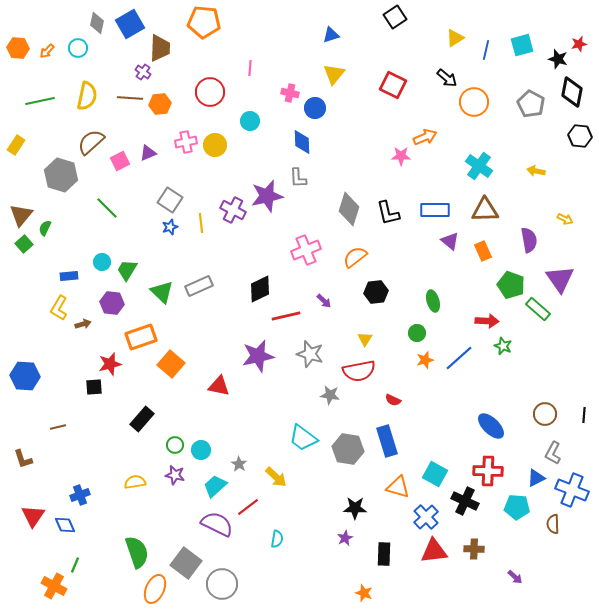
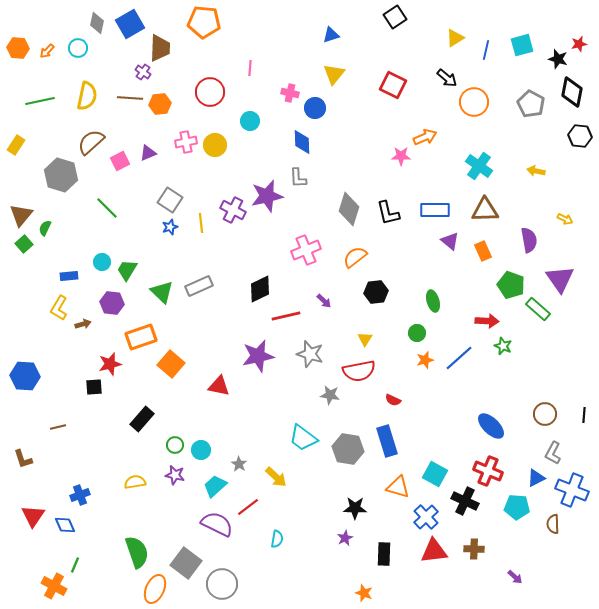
red cross at (488, 471): rotated 20 degrees clockwise
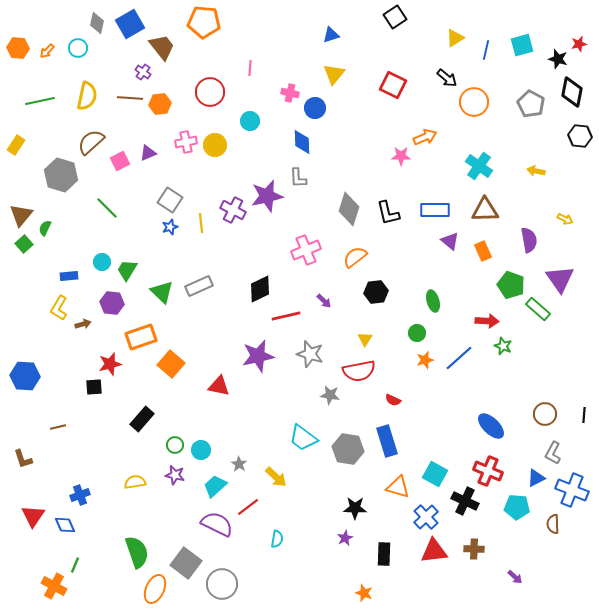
brown trapezoid at (160, 48): moved 2 px right, 1 px up; rotated 40 degrees counterclockwise
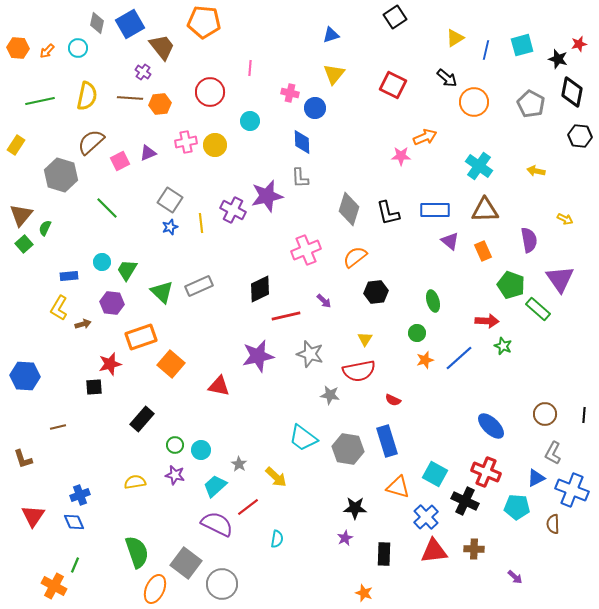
gray L-shape at (298, 178): moved 2 px right
red cross at (488, 471): moved 2 px left, 1 px down
blue diamond at (65, 525): moved 9 px right, 3 px up
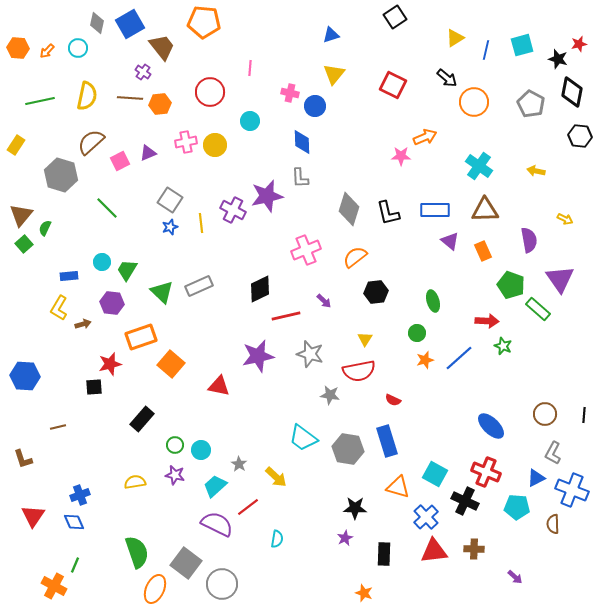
blue circle at (315, 108): moved 2 px up
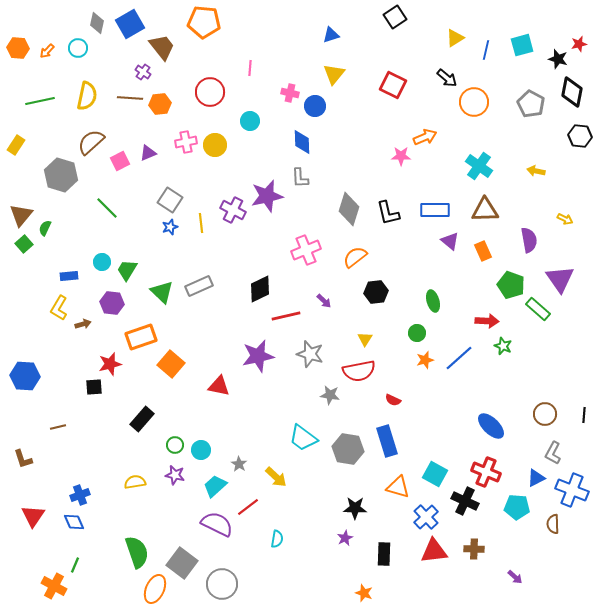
gray square at (186, 563): moved 4 px left
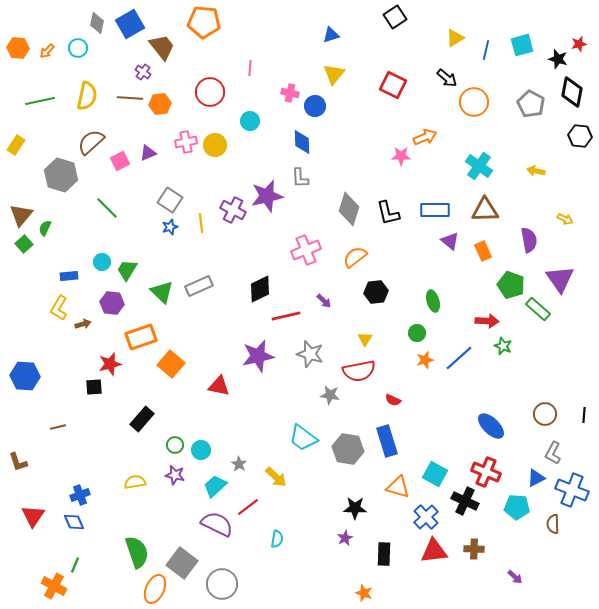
brown L-shape at (23, 459): moved 5 px left, 3 px down
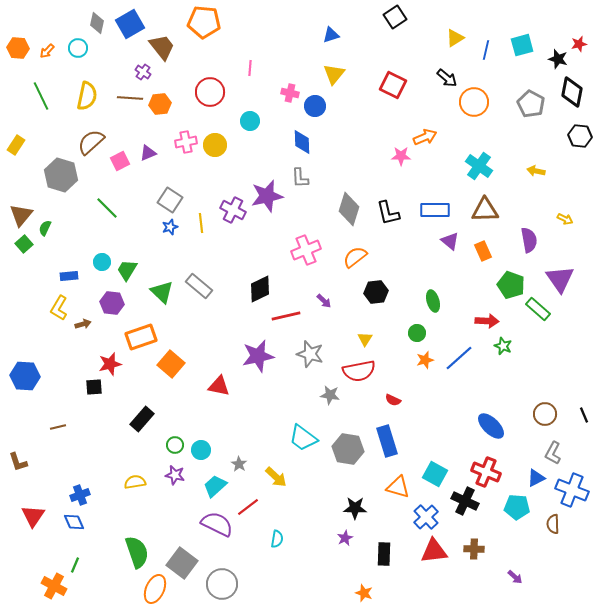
green line at (40, 101): moved 1 px right, 5 px up; rotated 76 degrees clockwise
gray rectangle at (199, 286): rotated 64 degrees clockwise
black line at (584, 415): rotated 28 degrees counterclockwise
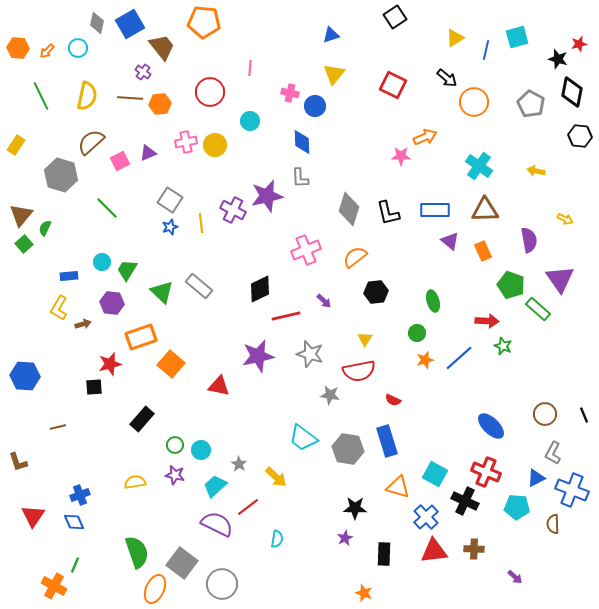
cyan square at (522, 45): moved 5 px left, 8 px up
